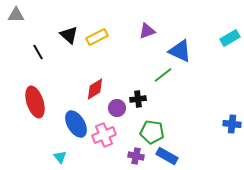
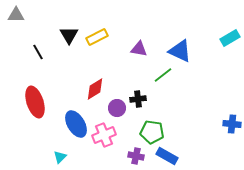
purple triangle: moved 8 px left, 18 px down; rotated 30 degrees clockwise
black triangle: rotated 18 degrees clockwise
cyan triangle: rotated 24 degrees clockwise
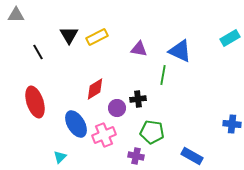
green line: rotated 42 degrees counterclockwise
blue rectangle: moved 25 px right
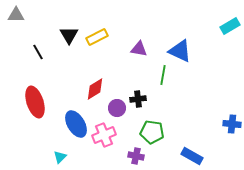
cyan rectangle: moved 12 px up
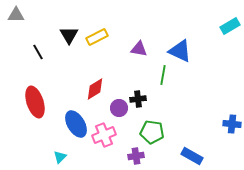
purple circle: moved 2 px right
purple cross: rotated 21 degrees counterclockwise
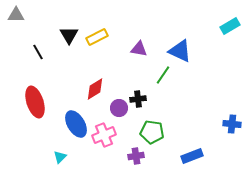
green line: rotated 24 degrees clockwise
blue rectangle: rotated 50 degrees counterclockwise
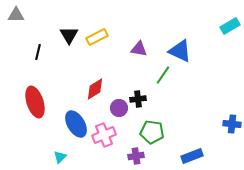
black line: rotated 42 degrees clockwise
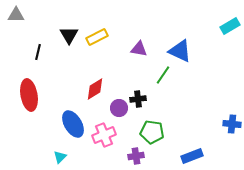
red ellipse: moved 6 px left, 7 px up; rotated 8 degrees clockwise
blue ellipse: moved 3 px left
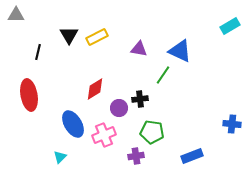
black cross: moved 2 px right
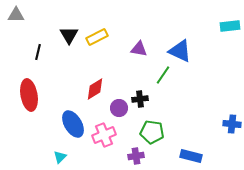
cyan rectangle: rotated 24 degrees clockwise
blue rectangle: moved 1 px left; rotated 35 degrees clockwise
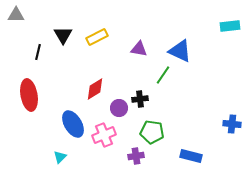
black triangle: moved 6 px left
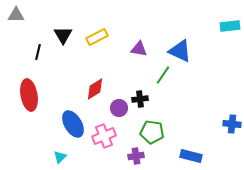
pink cross: moved 1 px down
